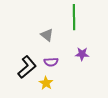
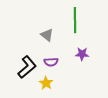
green line: moved 1 px right, 3 px down
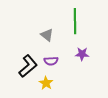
green line: moved 1 px down
purple semicircle: moved 1 px up
black L-shape: moved 1 px right, 1 px up
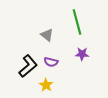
green line: moved 2 px right, 1 px down; rotated 15 degrees counterclockwise
purple semicircle: moved 1 px down; rotated 16 degrees clockwise
yellow star: moved 2 px down
